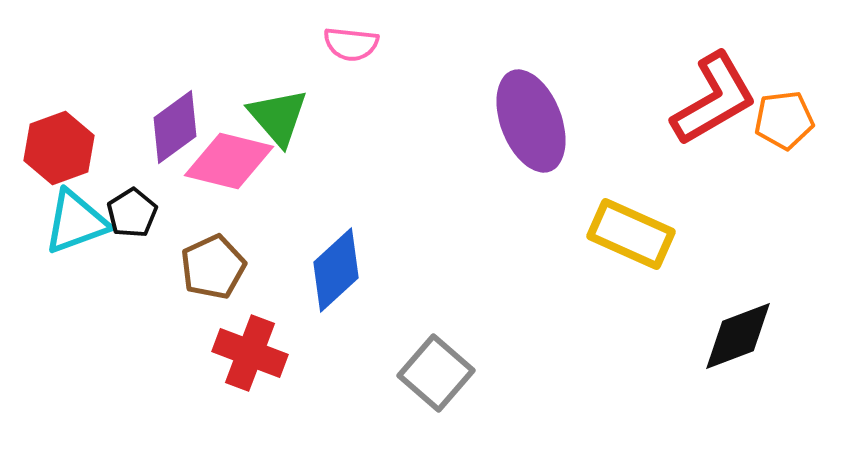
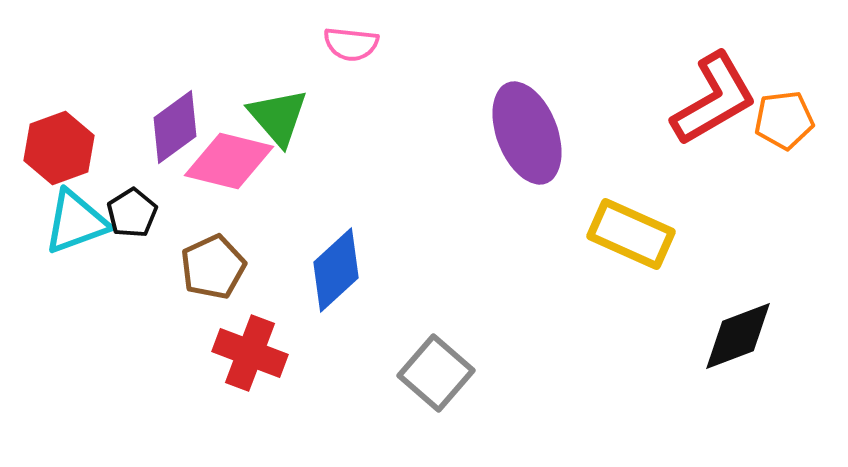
purple ellipse: moved 4 px left, 12 px down
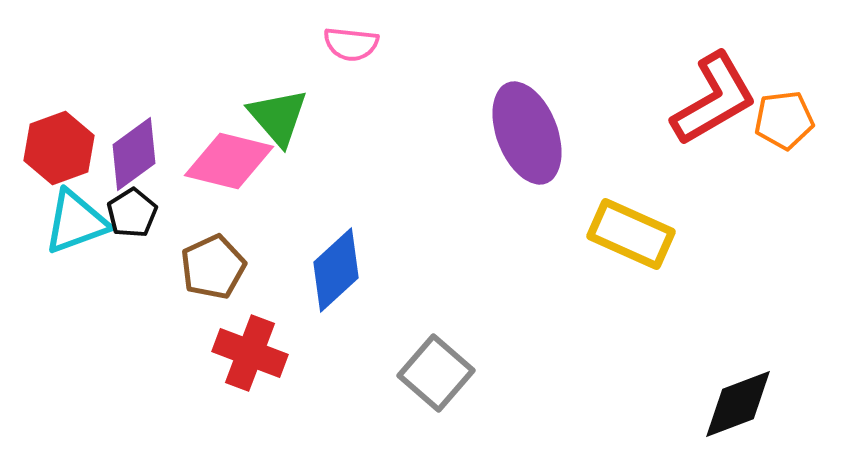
purple diamond: moved 41 px left, 27 px down
black diamond: moved 68 px down
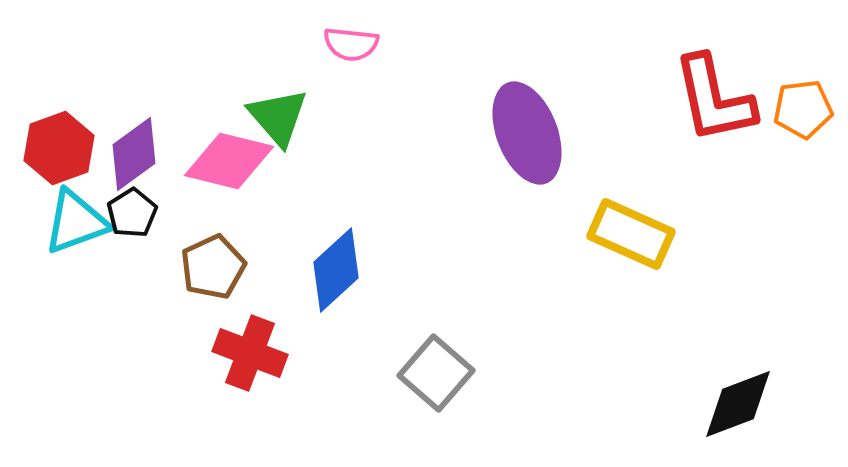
red L-shape: rotated 108 degrees clockwise
orange pentagon: moved 19 px right, 11 px up
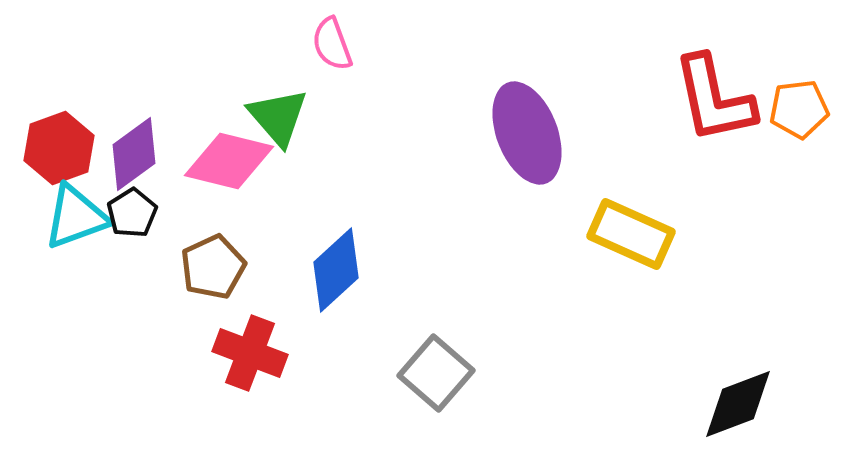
pink semicircle: moved 19 px left; rotated 64 degrees clockwise
orange pentagon: moved 4 px left
cyan triangle: moved 5 px up
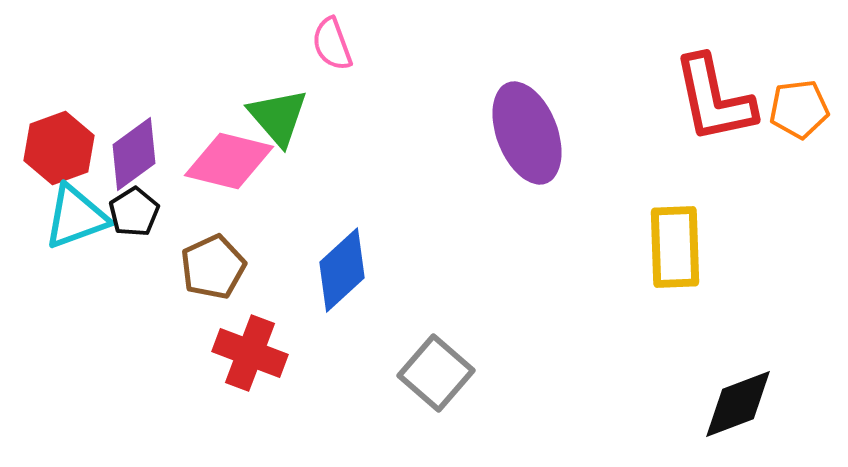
black pentagon: moved 2 px right, 1 px up
yellow rectangle: moved 44 px right, 13 px down; rotated 64 degrees clockwise
blue diamond: moved 6 px right
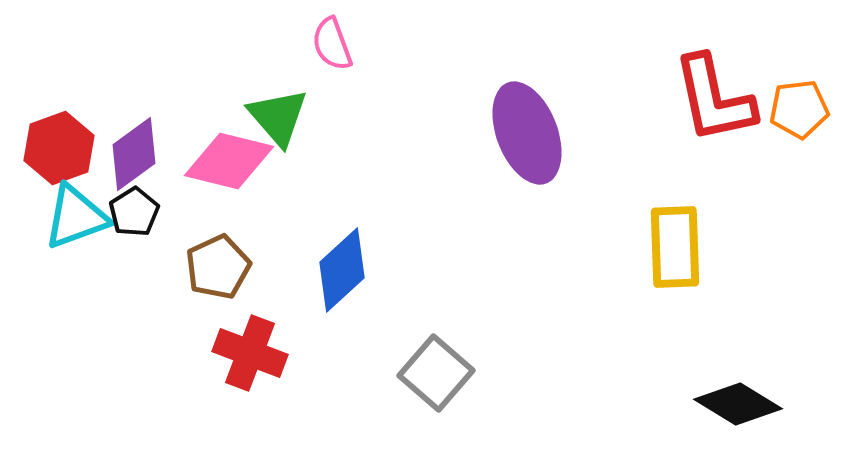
brown pentagon: moved 5 px right
black diamond: rotated 52 degrees clockwise
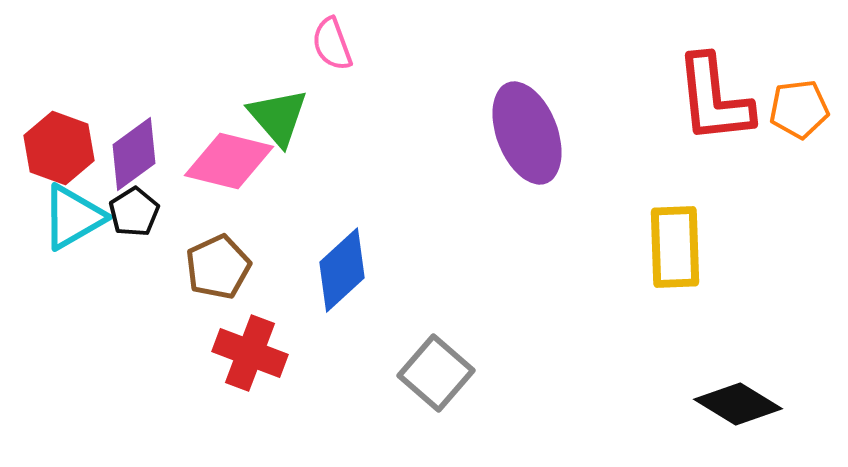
red L-shape: rotated 6 degrees clockwise
red hexagon: rotated 20 degrees counterclockwise
cyan triangle: moved 3 px left; rotated 10 degrees counterclockwise
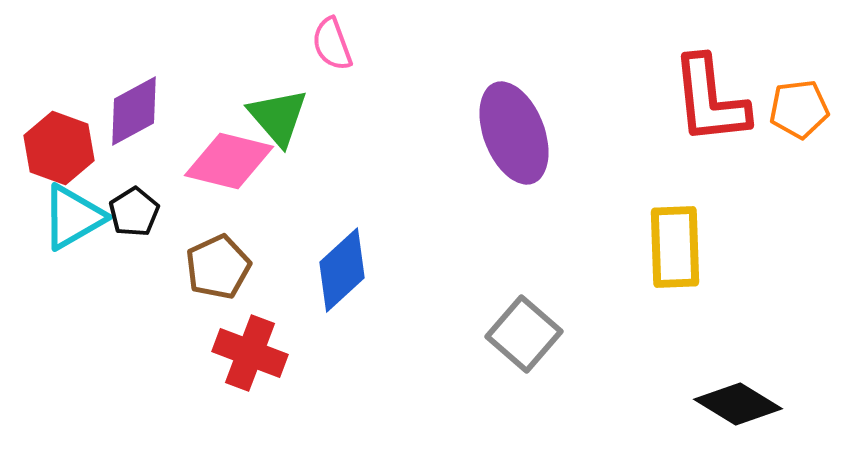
red L-shape: moved 4 px left, 1 px down
purple ellipse: moved 13 px left
purple diamond: moved 43 px up; rotated 8 degrees clockwise
gray square: moved 88 px right, 39 px up
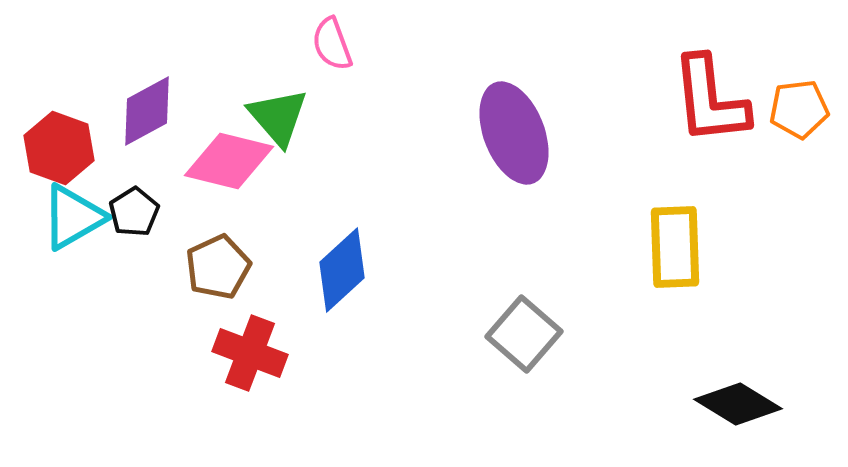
purple diamond: moved 13 px right
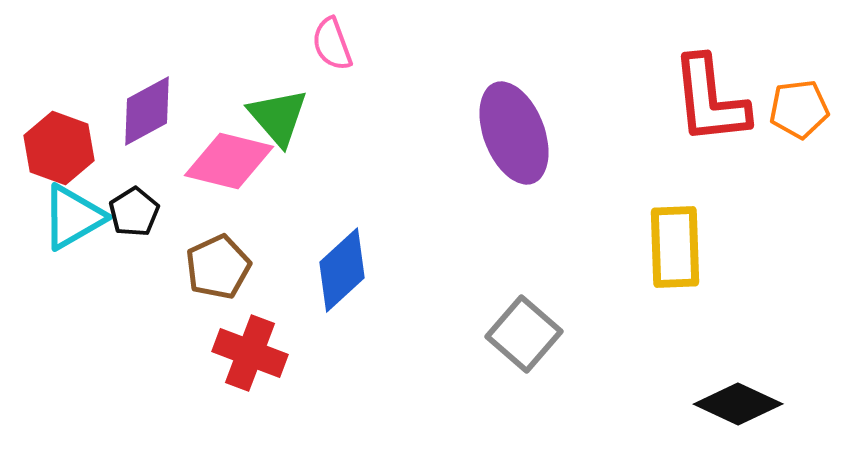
black diamond: rotated 6 degrees counterclockwise
